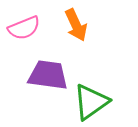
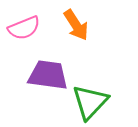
orange arrow: rotated 8 degrees counterclockwise
green triangle: moved 1 px left; rotated 12 degrees counterclockwise
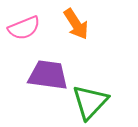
orange arrow: moved 1 px up
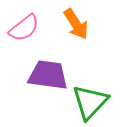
pink semicircle: rotated 16 degrees counterclockwise
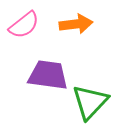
orange arrow: rotated 64 degrees counterclockwise
pink semicircle: moved 3 px up
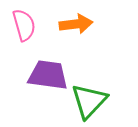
pink semicircle: rotated 68 degrees counterclockwise
green triangle: moved 1 px left, 1 px up
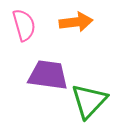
orange arrow: moved 2 px up
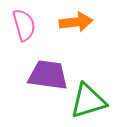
green triangle: moved 1 px left; rotated 30 degrees clockwise
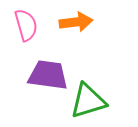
pink semicircle: moved 2 px right
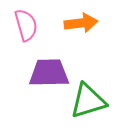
orange arrow: moved 5 px right, 1 px down
purple trapezoid: moved 1 px right, 2 px up; rotated 9 degrees counterclockwise
